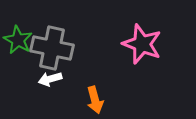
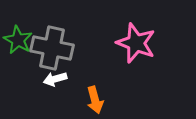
pink star: moved 6 px left, 1 px up
white arrow: moved 5 px right
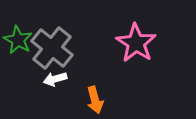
pink star: rotated 12 degrees clockwise
gray cross: rotated 27 degrees clockwise
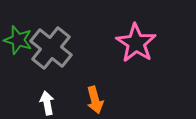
green star: rotated 12 degrees counterclockwise
gray cross: moved 1 px left
white arrow: moved 8 px left, 24 px down; rotated 95 degrees clockwise
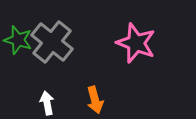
pink star: rotated 12 degrees counterclockwise
gray cross: moved 1 px right, 6 px up
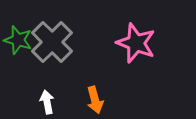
gray cross: rotated 6 degrees clockwise
white arrow: moved 1 px up
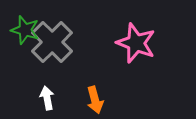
green star: moved 7 px right, 10 px up
white arrow: moved 4 px up
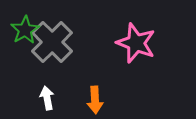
green star: rotated 24 degrees clockwise
orange arrow: rotated 12 degrees clockwise
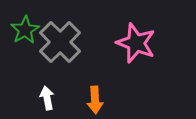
gray cross: moved 8 px right
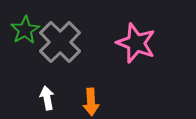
orange arrow: moved 4 px left, 2 px down
